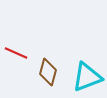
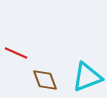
brown diamond: moved 3 px left, 8 px down; rotated 36 degrees counterclockwise
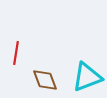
red line: rotated 75 degrees clockwise
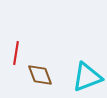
brown diamond: moved 5 px left, 5 px up
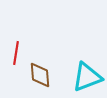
brown diamond: rotated 16 degrees clockwise
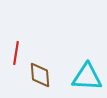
cyan triangle: rotated 24 degrees clockwise
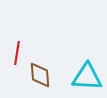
red line: moved 1 px right
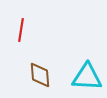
red line: moved 4 px right, 23 px up
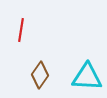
brown diamond: rotated 40 degrees clockwise
